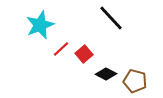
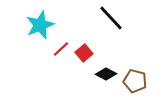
red square: moved 1 px up
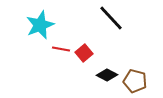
red line: rotated 54 degrees clockwise
black diamond: moved 1 px right, 1 px down
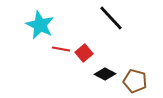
cyan star: rotated 24 degrees counterclockwise
black diamond: moved 2 px left, 1 px up
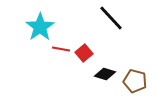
cyan star: moved 2 px down; rotated 12 degrees clockwise
black diamond: rotated 10 degrees counterclockwise
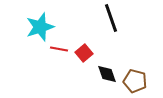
black line: rotated 24 degrees clockwise
cyan star: rotated 16 degrees clockwise
red line: moved 2 px left
black diamond: moved 2 px right; rotated 55 degrees clockwise
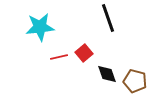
black line: moved 3 px left
cyan star: rotated 12 degrees clockwise
red line: moved 8 px down; rotated 24 degrees counterclockwise
